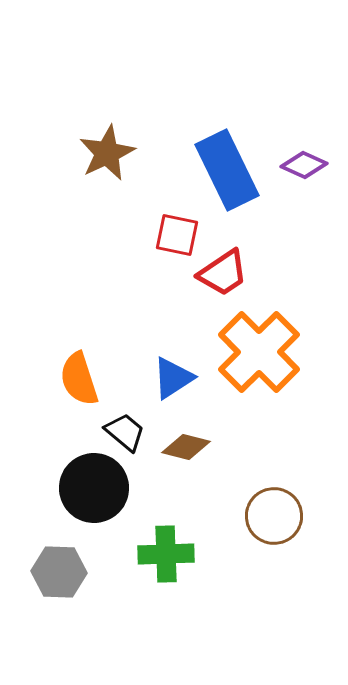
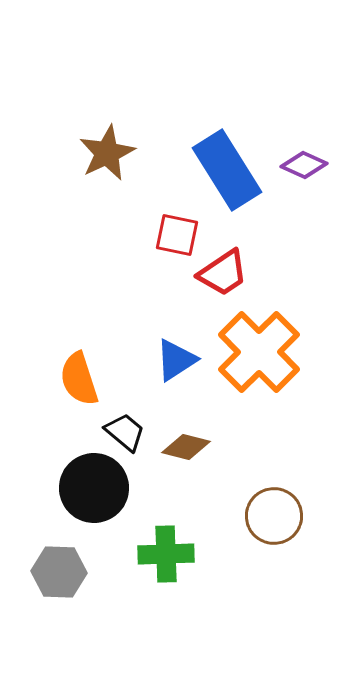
blue rectangle: rotated 6 degrees counterclockwise
blue triangle: moved 3 px right, 18 px up
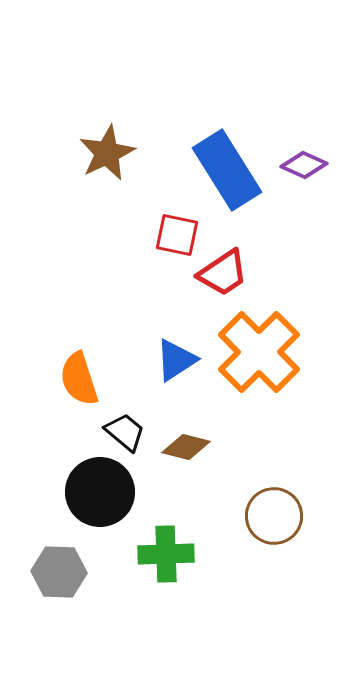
black circle: moved 6 px right, 4 px down
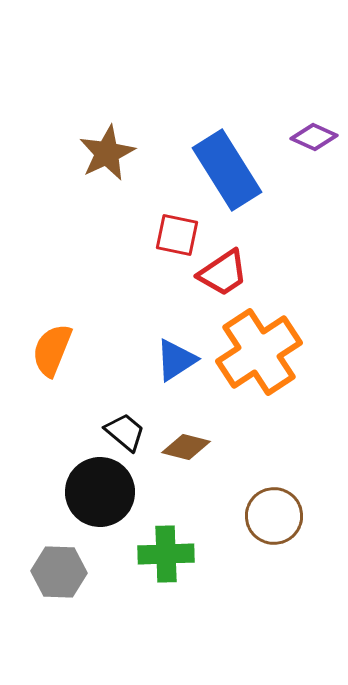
purple diamond: moved 10 px right, 28 px up
orange cross: rotated 12 degrees clockwise
orange semicircle: moved 27 px left, 29 px up; rotated 40 degrees clockwise
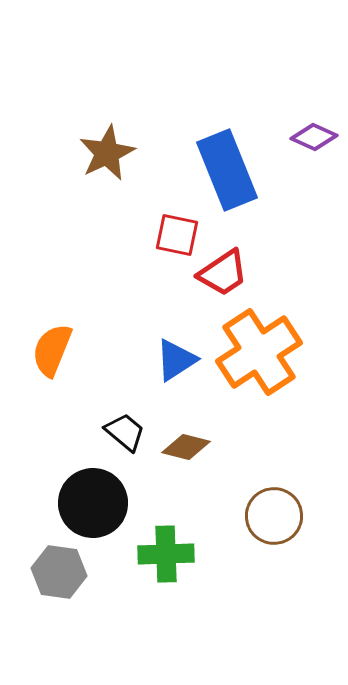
blue rectangle: rotated 10 degrees clockwise
black circle: moved 7 px left, 11 px down
gray hexagon: rotated 6 degrees clockwise
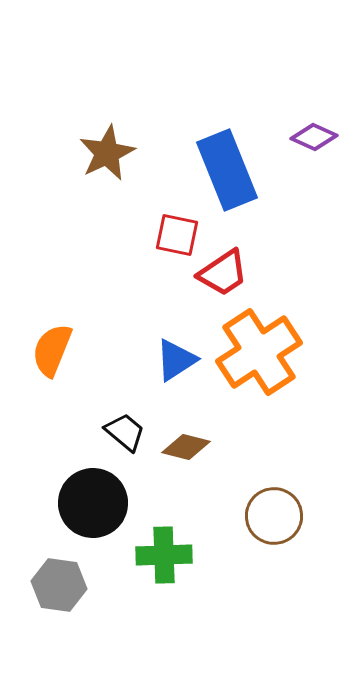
green cross: moved 2 px left, 1 px down
gray hexagon: moved 13 px down
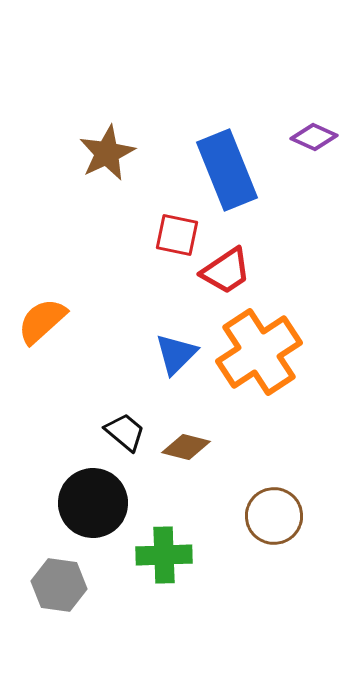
red trapezoid: moved 3 px right, 2 px up
orange semicircle: moved 10 px left, 29 px up; rotated 26 degrees clockwise
blue triangle: moved 6 px up; rotated 12 degrees counterclockwise
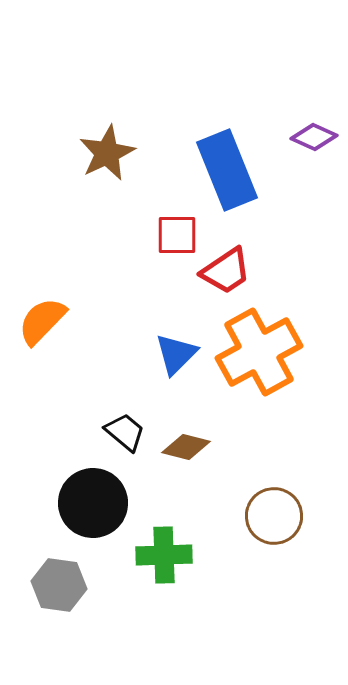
red square: rotated 12 degrees counterclockwise
orange semicircle: rotated 4 degrees counterclockwise
orange cross: rotated 4 degrees clockwise
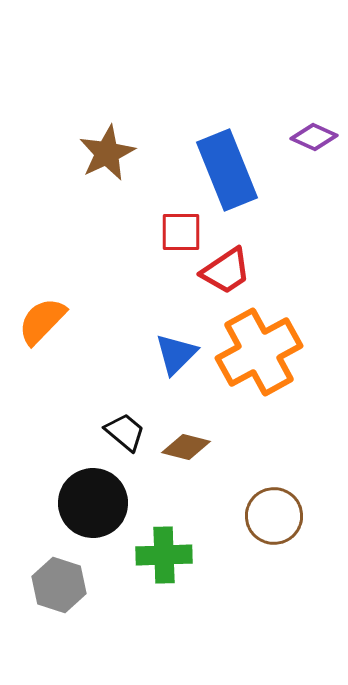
red square: moved 4 px right, 3 px up
gray hexagon: rotated 10 degrees clockwise
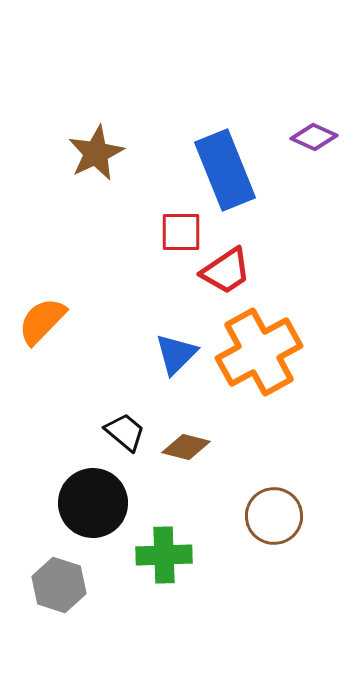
brown star: moved 11 px left
blue rectangle: moved 2 px left
